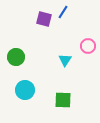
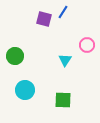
pink circle: moved 1 px left, 1 px up
green circle: moved 1 px left, 1 px up
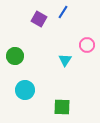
purple square: moved 5 px left; rotated 14 degrees clockwise
green square: moved 1 px left, 7 px down
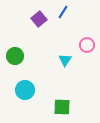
purple square: rotated 21 degrees clockwise
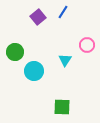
purple square: moved 1 px left, 2 px up
green circle: moved 4 px up
cyan circle: moved 9 px right, 19 px up
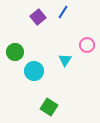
green square: moved 13 px left; rotated 30 degrees clockwise
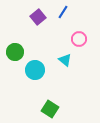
pink circle: moved 8 px left, 6 px up
cyan triangle: rotated 24 degrees counterclockwise
cyan circle: moved 1 px right, 1 px up
green square: moved 1 px right, 2 px down
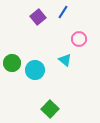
green circle: moved 3 px left, 11 px down
green square: rotated 12 degrees clockwise
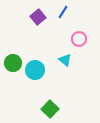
green circle: moved 1 px right
